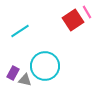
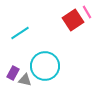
cyan line: moved 2 px down
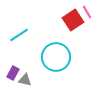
cyan line: moved 1 px left, 2 px down
cyan circle: moved 11 px right, 9 px up
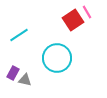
cyan circle: moved 1 px right, 1 px down
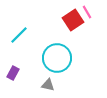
cyan line: rotated 12 degrees counterclockwise
gray triangle: moved 23 px right, 5 px down
